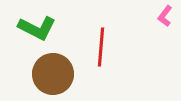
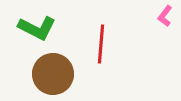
red line: moved 3 px up
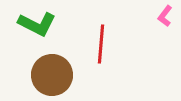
green L-shape: moved 4 px up
brown circle: moved 1 px left, 1 px down
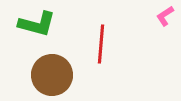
pink L-shape: rotated 20 degrees clockwise
green L-shape: rotated 12 degrees counterclockwise
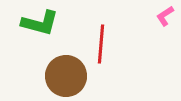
green L-shape: moved 3 px right, 1 px up
brown circle: moved 14 px right, 1 px down
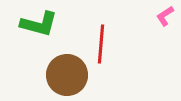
green L-shape: moved 1 px left, 1 px down
brown circle: moved 1 px right, 1 px up
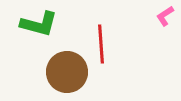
red line: rotated 9 degrees counterclockwise
brown circle: moved 3 px up
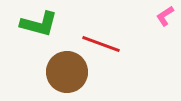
red line: rotated 66 degrees counterclockwise
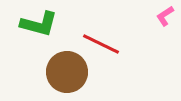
red line: rotated 6 degrees clockwise
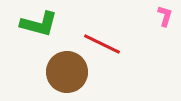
pink L-shape: rotated 140 degrees clockwise
red line: moved 1 px right
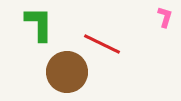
pink L-shape: moved 1 px down
green L-shape: rotated 105 degrees counterclockwise
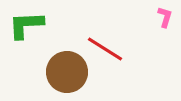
green L-shape: moved 13 px left, 1 px down; rotated 93 degrees counterclockwise
red line: moved 3 px right, 5 px down; rotated 6 degrees clockwise
